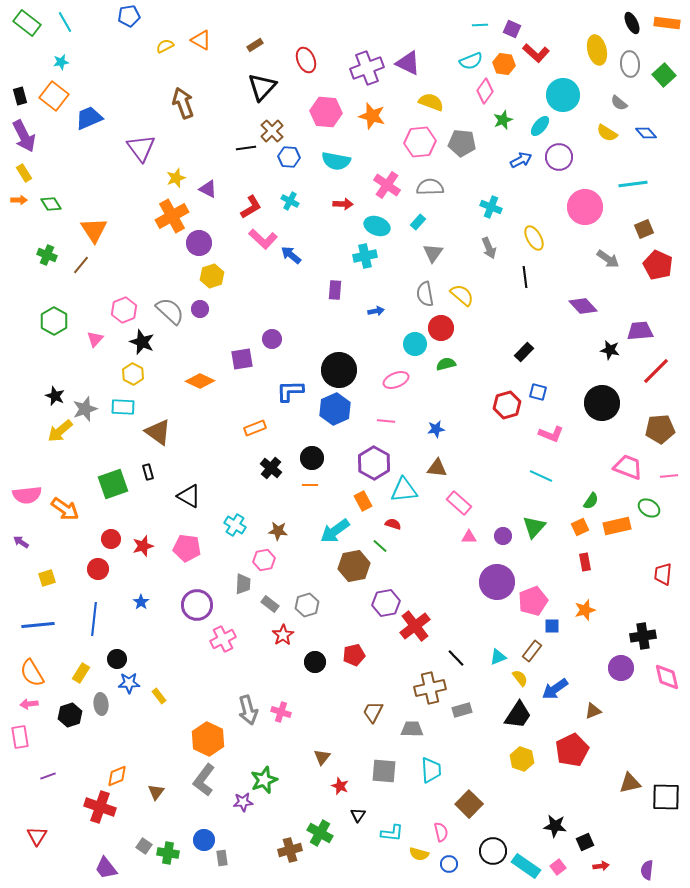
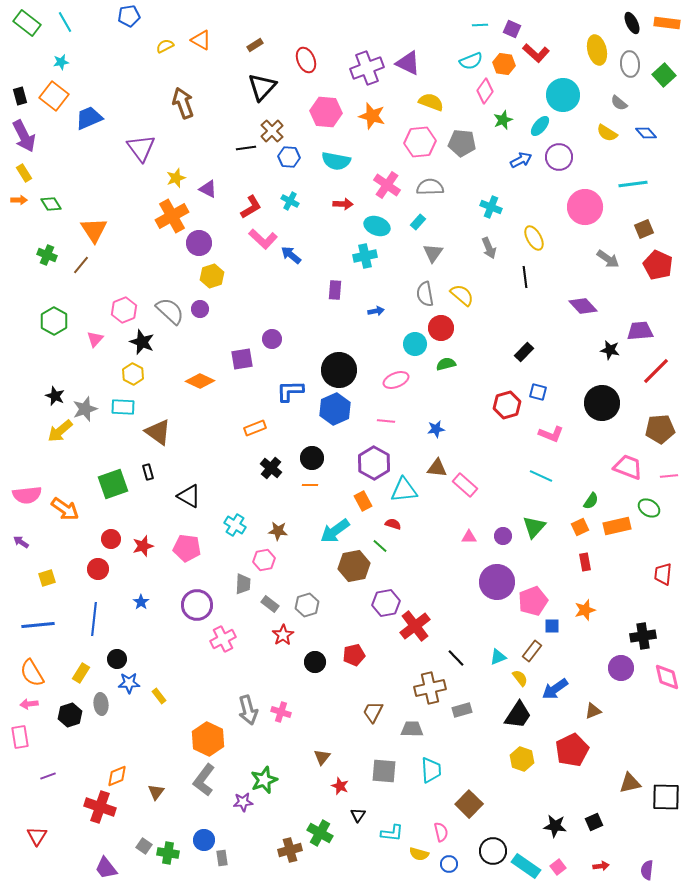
pink rectangle at (459, 503): moved 6 px right, 18 px up
black square at (585, 842): moved 9 px right, 20 px up
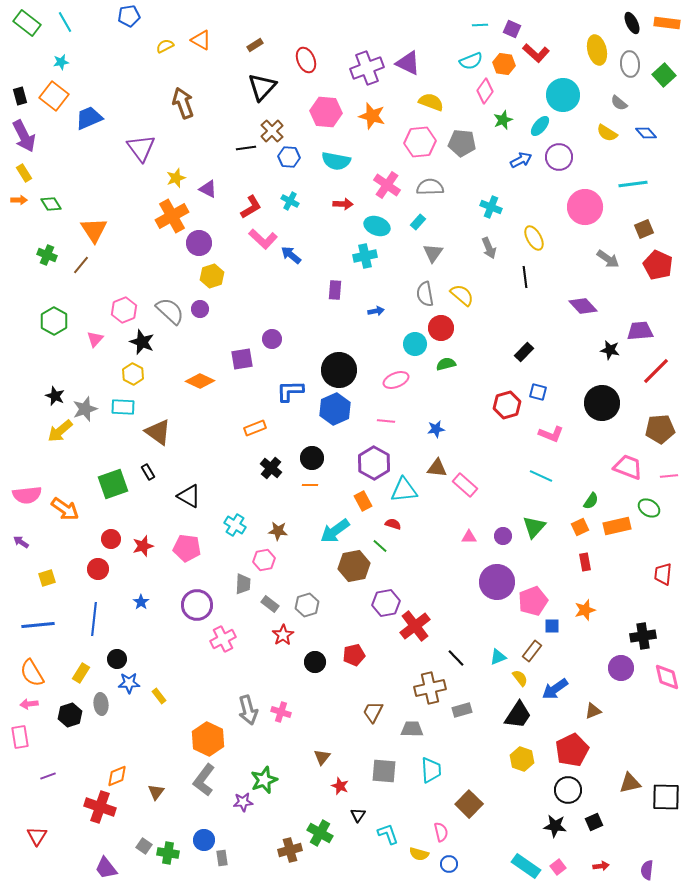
black rectangle at (148, 472): rotated 14 degrees counterclockwise
cyan L-shape at (392, 833): moved 4 px left, 1 px down; rotated 115 degrees counterclockwise
black circle at (493, 851): moved 75 px right, 61 px up
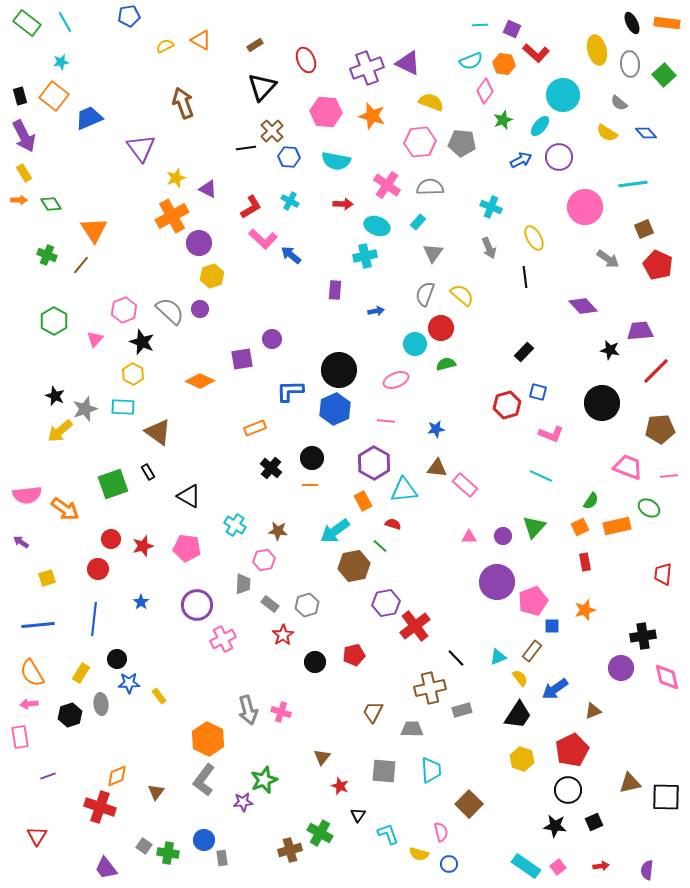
gray semicircle at (425, 294): rotated 30 degrees clockwise
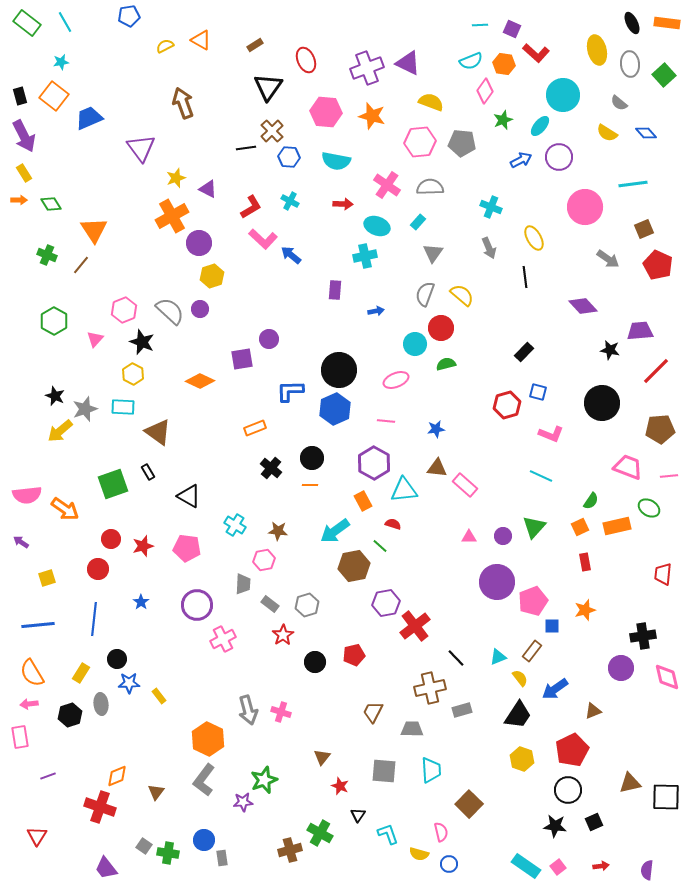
black triangle at (262, 87): moved 6 px right; rotated 8 degrees counterclockwise
purple circle at (272, 339): moved 3 px left
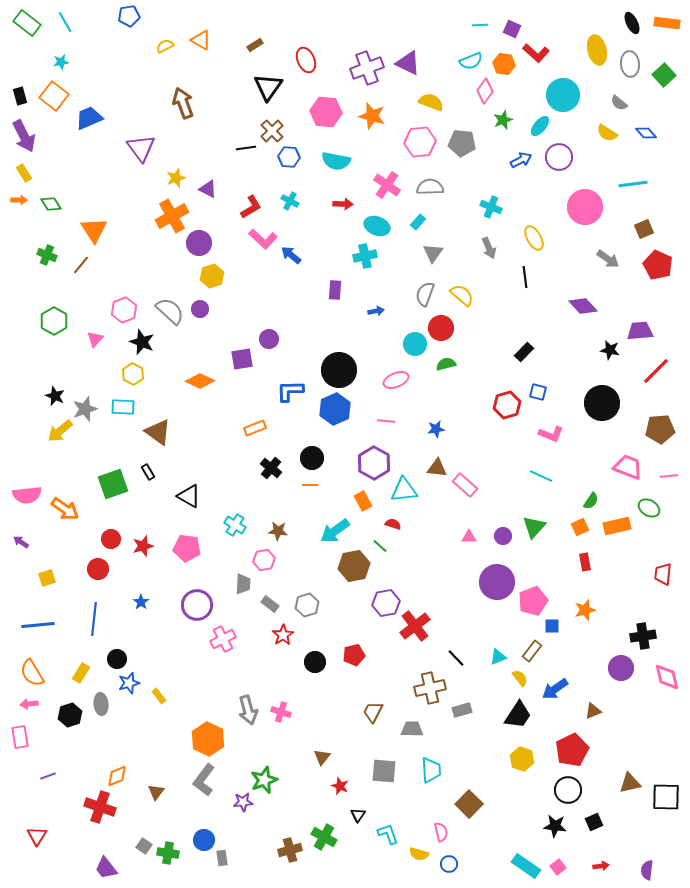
blue star at (129, 683): rotated 15 degrees counterclockwise
green cross at (320, 833): moved 4 px right, 4 px down
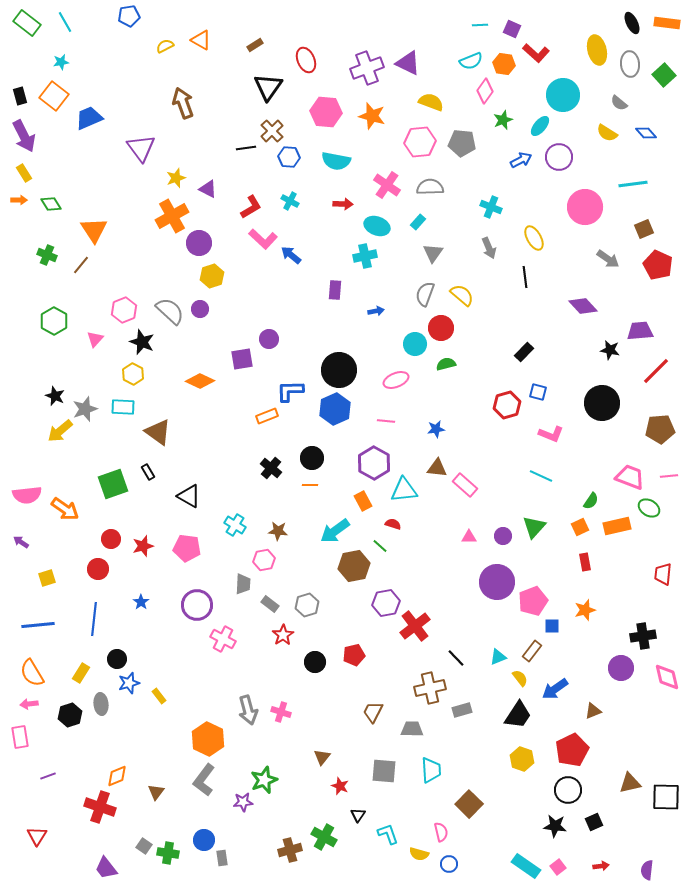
orange rectangle at (255, 428): moved 12 px right, 12 px up
pink trapezoid at (628, 467): moved 2 px right, 10 px down
pink cross at (223, 639): rotated 35 degrees counterclockwise
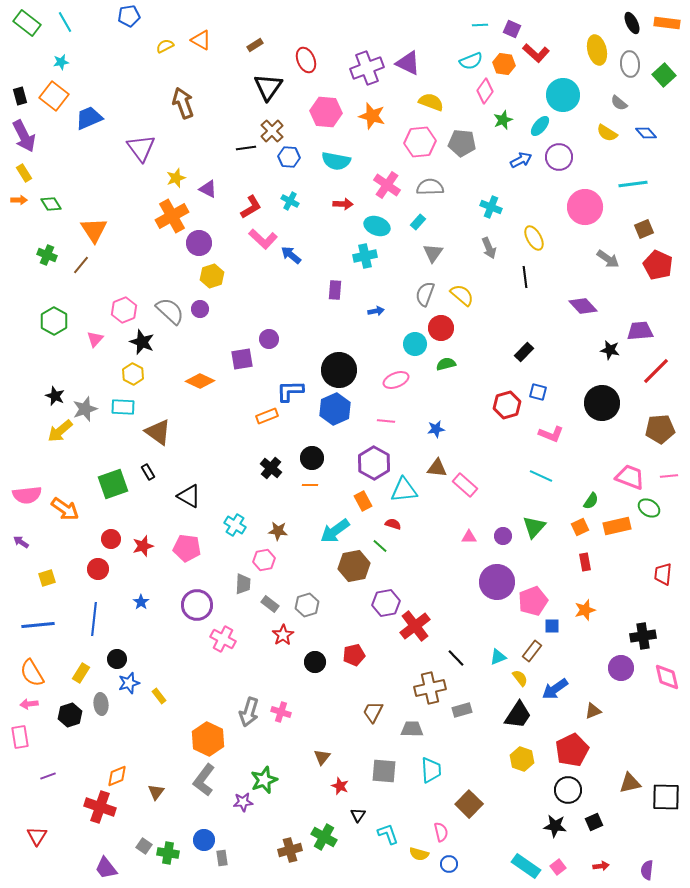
gray arrow at (248, 710): moved 1 px right, 2 px down; rotated 32 degrees clockwise
